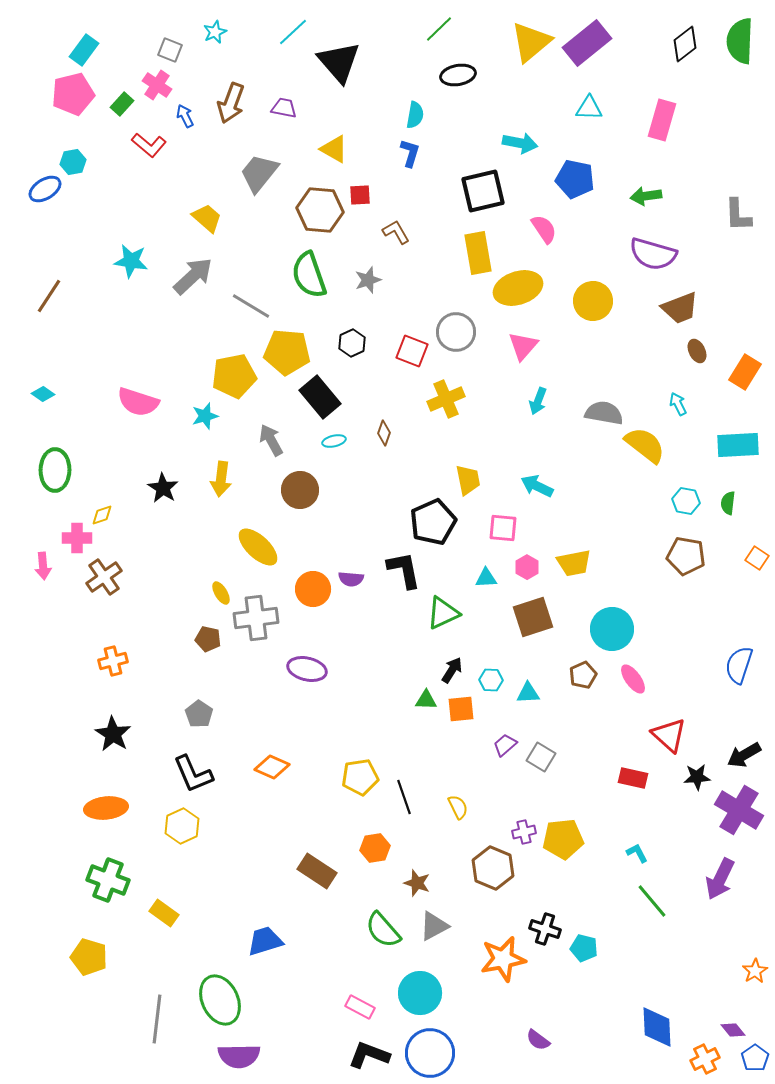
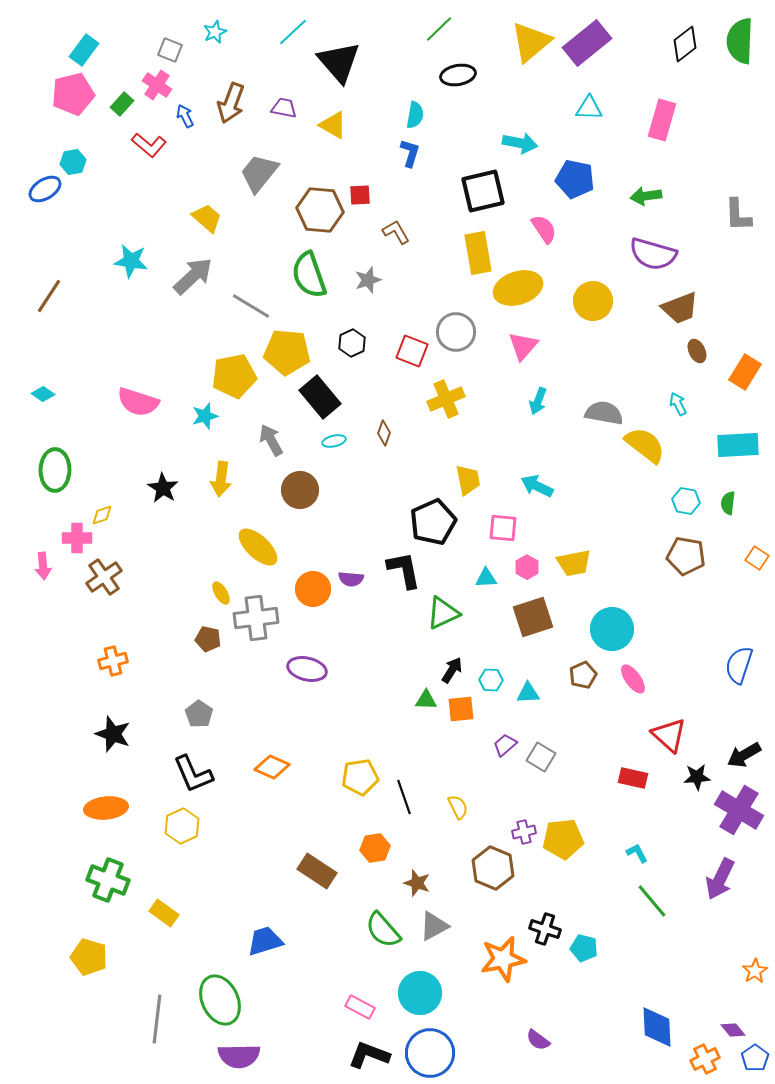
yellow triangle at (334, 149): moved 1 px left, 24 px up
black star at (113, 734): rotated 12 degrees counterclockwise
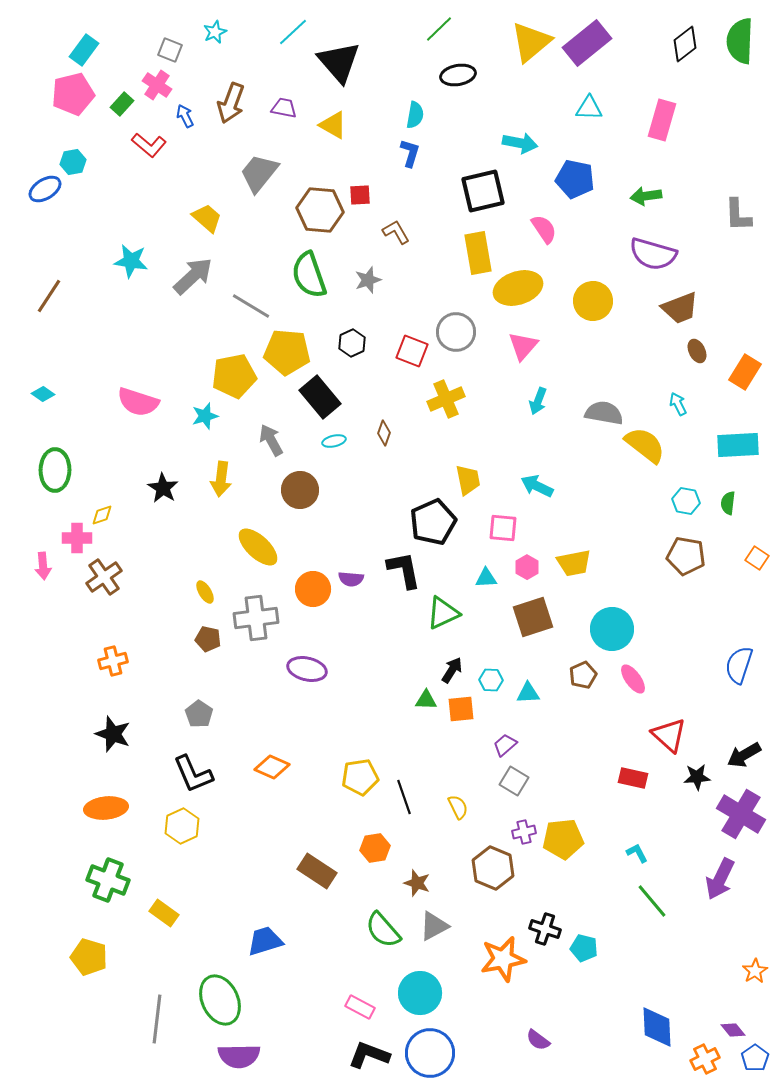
yellow ellipse at (221, 593): moved 16 px left, 1 px up
gray square at (541, 757): moved 27 px left, 24 px down
purple cross at (739, 810): moved 2 px right, 4 px down
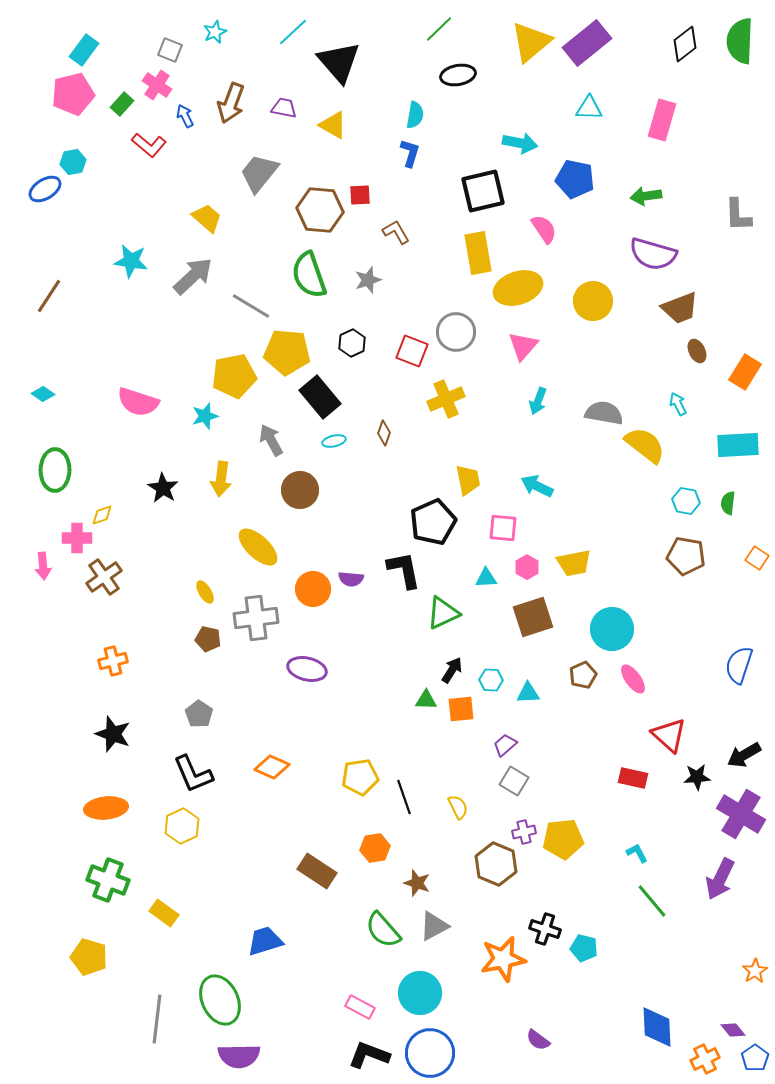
brown hexagon at (493, 868): moved 3 px right, 4 px up
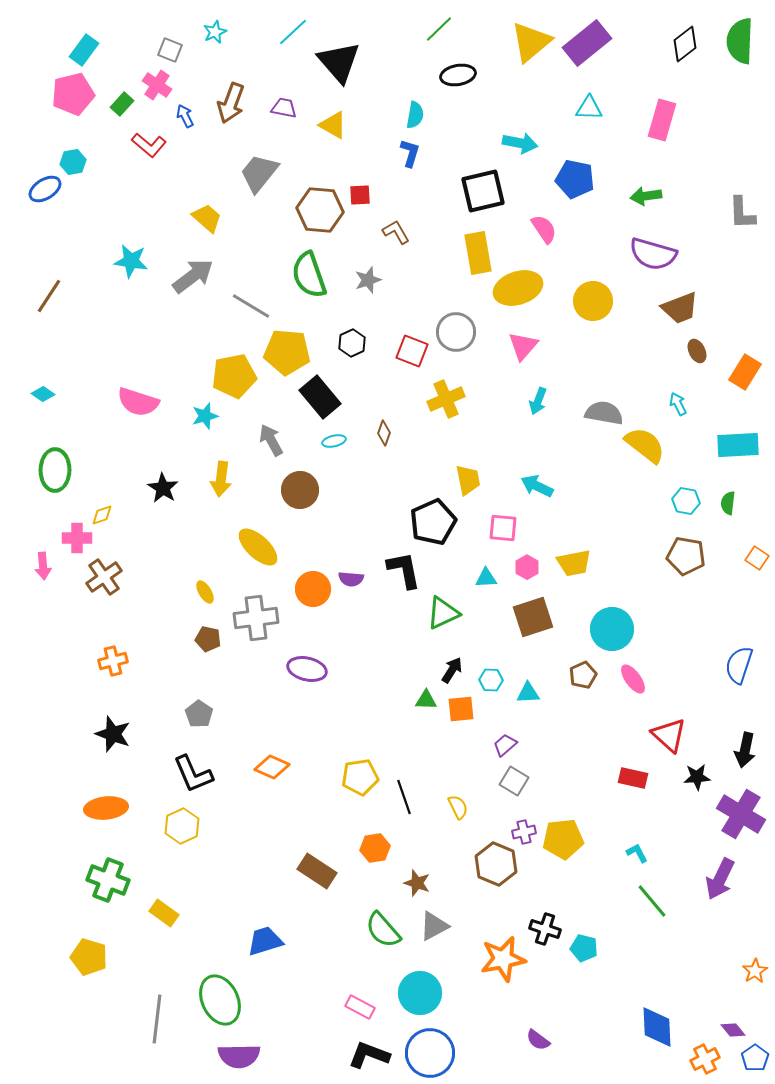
gray L-shape at (738, 215): moved 4 px right, 2 px up
gray arrow at (193, 276): rotated 6 degrees clockwise
black arrow at (744, 755): moved 1 px right, 5 px up; rotated 48 degrees counterclockwise
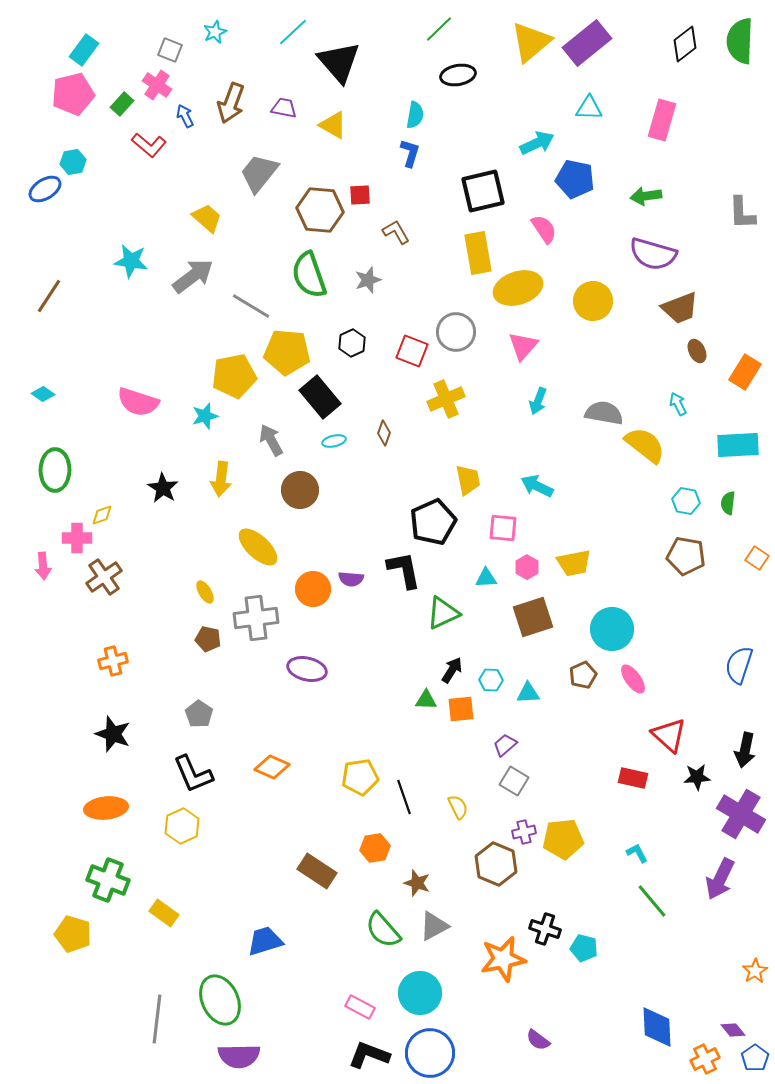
cyan arrow at (520, 143): moved 17 px right; rotated 36 degrees counterclockwise
yellow pentagon at (89, 957): moved 16 px left, 23 px up
